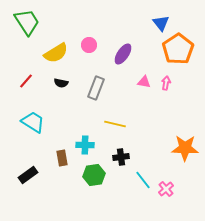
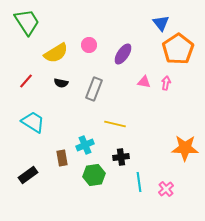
gray rectangle: moved 2 px left, 1 px down
cyan cross: rotated 24 degrees counterclockwise
cyan line: moved 4 px left, 2 px down; rotated 30 degrees clockwise
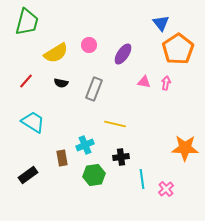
green trapezoid: rotated 48 degrees clockwise
cyan line: moved 3 px right, 3 px up
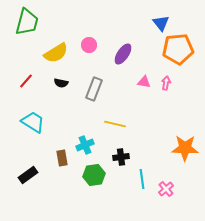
orange pentagon: rotated 28 degrees clockwise
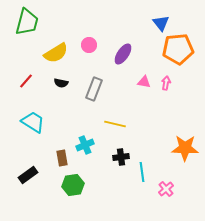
green hexagon: moved 21 px left, 10 px down
cyan line: moved 7 px up
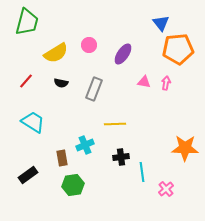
yellow line: rotated 15 degrees counterclockwise
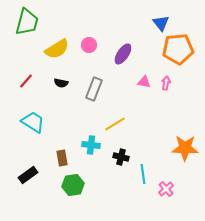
yellow semicircle: moved 1 px right, 4 px up
yellow line: rotated 30 degrees counterclockwise
cyan cross: moved 6 px right; rotated 30 degrees clockwise
black cross: rotated 21 degrees clockwise
cyan line: moved 1 px right, 2 px down
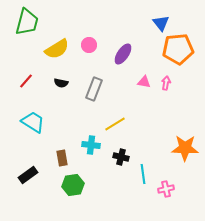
pink cross: rotated 28 degrees clockwise
